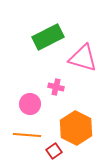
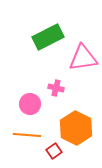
pink triangle: rotated 24 degrees counterclockwise
pink cross: moved 1 px down
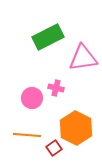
pink circle: moved 2 px right, 6 px up
red square: moved 3 px up
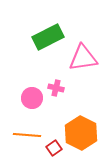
orange hexagon: moved 5 px right, 5 px down
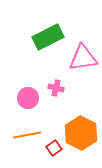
pink circle: moved 4 px left
orange line: rotated 16 degrees counterclockwise
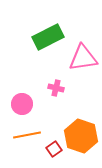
pink circle: moved 6 px left, 6 px down
orange hexagon: moved 3 px down; rotated 8 degrees counterclockwise
red square: moved 1 px down
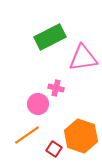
green rectangle: moved 2 px right
pink circle: moved 16 px right
orange line: rotated 24 degrees counterclockwise
red square: rotated 21 degrees counterclockwise
